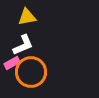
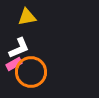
white L-shape: moved 4 px left, 3 px down
pink rectangle: moved 2 px right, 1 px down
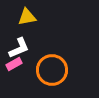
orange circle: moved 21 px right, 2 px up
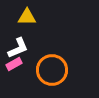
yellow triangle: rotated 12 degrees clockwise
white L-shape: moved 1 px left
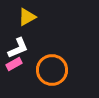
yellow triangle: rotated 30 degrees counterclockwise
